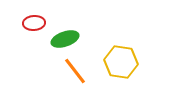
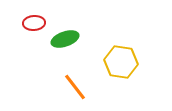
orange line: moved 16 px down
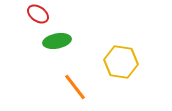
red ellipse: moved 4 px right, 9 px up; rotated 40 degrees clockwise
green ellipse: moved 8 px left, 2 px down; rotated 8 degrees clockwise
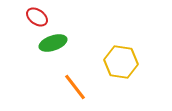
red ellipse: moved 1 px left, 3 px down
green ellipse: moved 4 px left, 2 px down; rotated 8 degrees counterclockwise
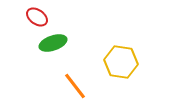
orange line: moved 1 px up
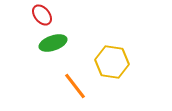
red ellipse: moved 5 px right, 2 px up; rotated 15 degrees clockwise
yellow hexagon: moved 9 px left
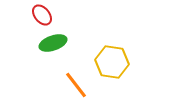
orange line: moved 1 px right, 1 px up
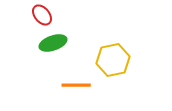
yellow hexagon: moved 1 px right, 2 px up; rotated 20 degrees counterclockwise
orange line: rotated 52 degrees counterclockwise
